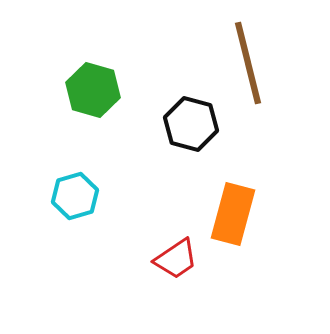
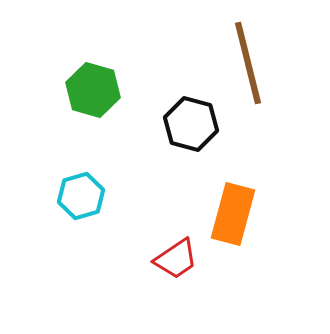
cyan hexagon: moved 6 px right
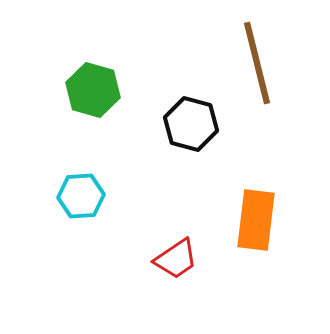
brown line: moved 9 px right
cyan hexagon: rotated 12 degrees clockwise
orange rectangle: moved 23 px right, 6 px down; rotated 8 degrees counterclockwise
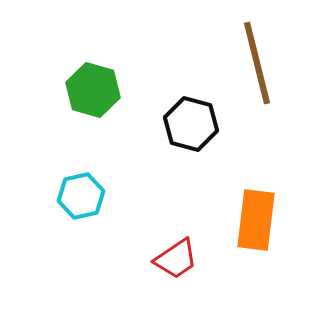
cyan hexagon: rotated 9 degrees counterclockwise
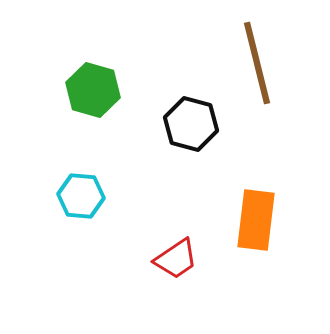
cyan hexagon: rotated 18 degrees clockwise
